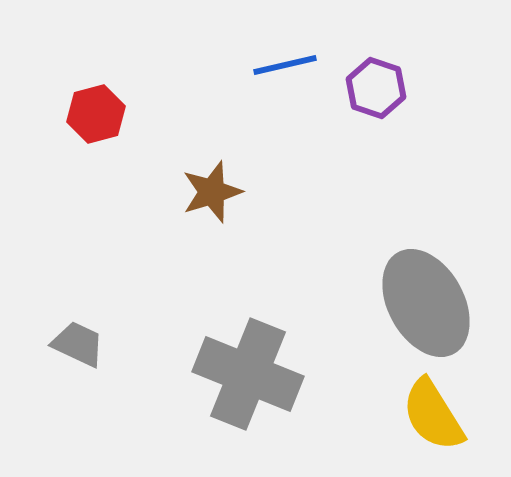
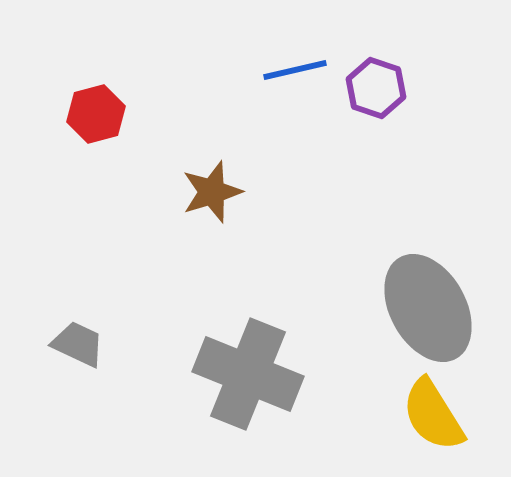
blue line: moved 10 px right, 5 px down
gray ellipse: moved 2 px right, 5 px down
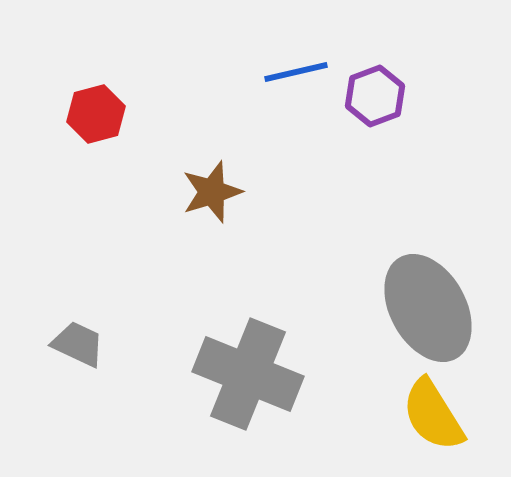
blue line: moved 1 px right, 2 px down
purple hexagon: moved 1 px left, 8 px down; rotated 20 degrees clockwise
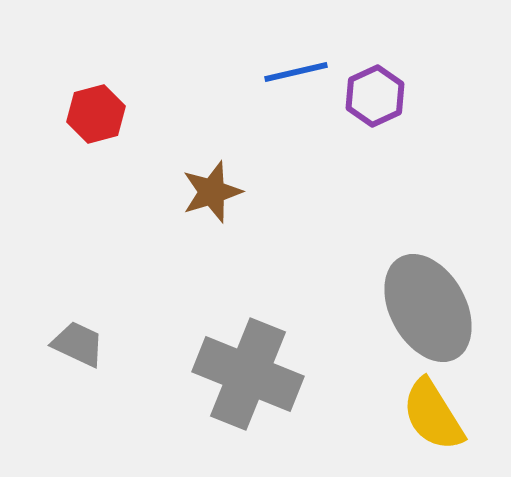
purple hexagon: rotated 4 degrees counterclockwise
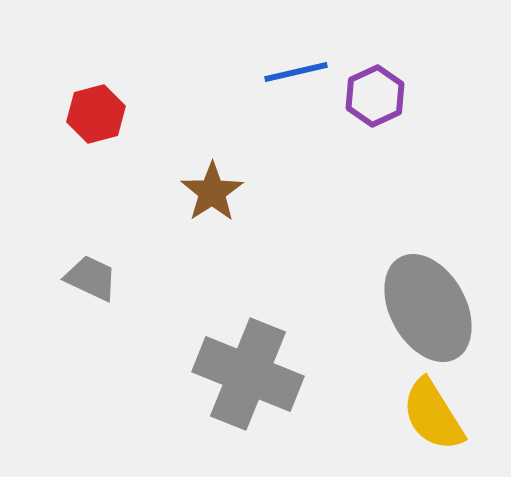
brown star: rotated 16 degrees counterclockwise
gray trapezoid: moved 13 px right, 66 px up
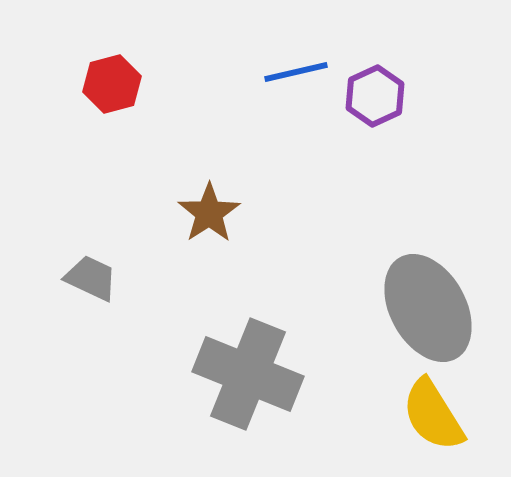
red hexagon: moved 16 px right, 30 px up
brown star: moved 3 px left, 21 px down
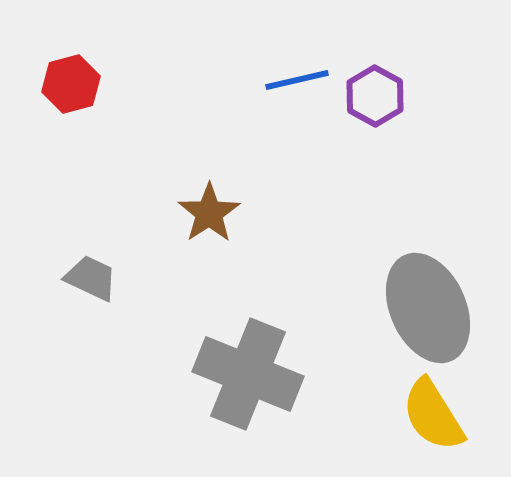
blue line: moved 1 px right, 8 px down
red hexagon: moved 41 px left
purple hexagon: rotated 6 degrees counterclockwise
gray ellipse: rotated 5 degrees clockwise
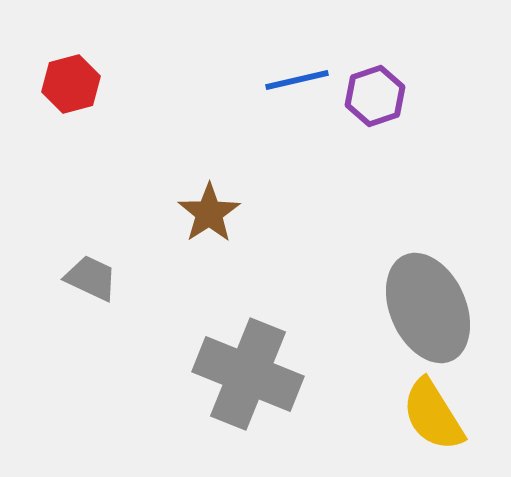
purple hexagon: rotated 12 degrees clockwise
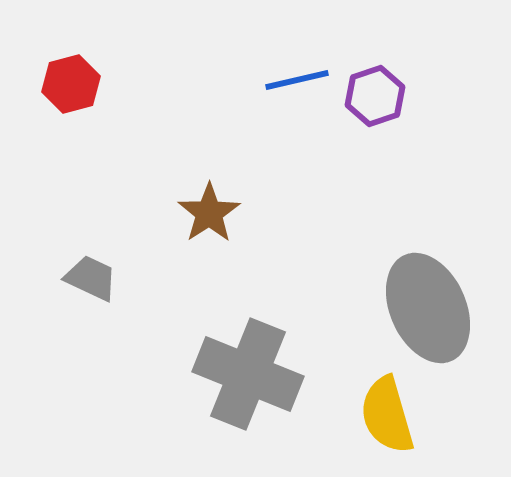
yellow semicircle: moved 46 px left; rotated 16 degrees clockwise
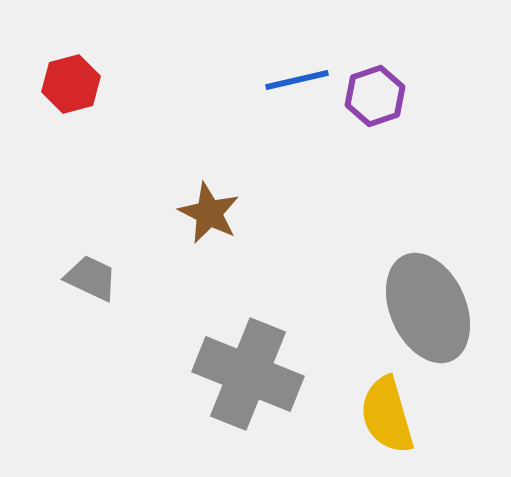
brown star: rotated 12 degrees counterclockwise
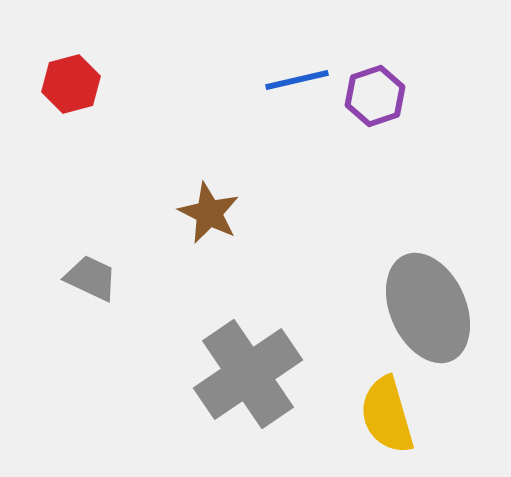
gray cross: rotated 34 degrees clockwise
